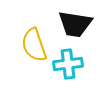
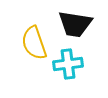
yellow semicircle: moved 2 px up
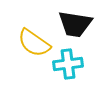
yellow semicircle: rotated 36 degrees counterclockwise
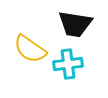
yellow semicircle: moved 4 px left, 6 px down
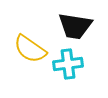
black trapezoid: moved 2 px down
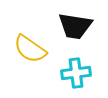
cyan cross: moved 8 px right, 9 px down
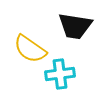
cyan cross: moved 16 px left, 1 px down
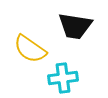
cyan cross: moved 3 px right, 4 px down
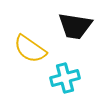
cyan cross: moved 2 px right; rotated 8 degrees counterclockwise
